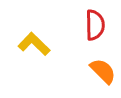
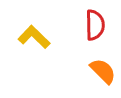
yellow L-shape: moved 7 px up
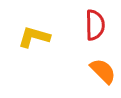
yellow L-shape: rotated 28 degrees counterclockwise
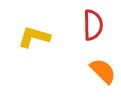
red semicircle: moved 2 px left
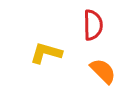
yellow L-shape: moved 12 px right, 16 px down
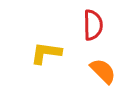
yellow L-shape: rotated 8 degrees counterclockwise
